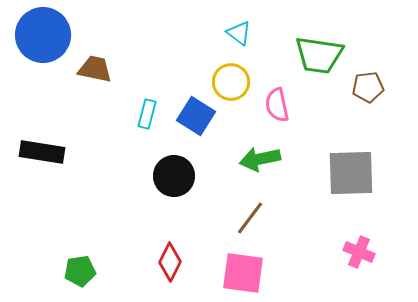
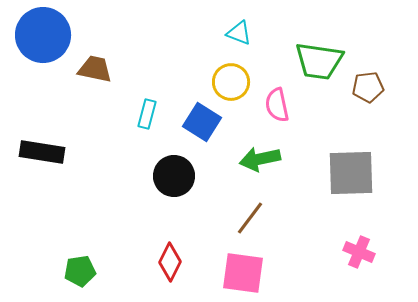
cyan triangle: rotated 16 degrees counterclockwise
green trapezoid: moved 6 px down
blue square: moved 6 px right, 6 px down
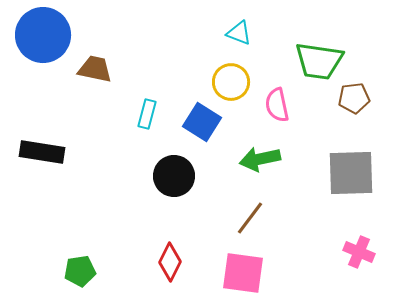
brown pentagon: moved 14 px left, 11 px down
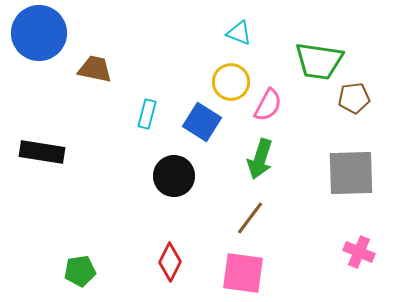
blue circle: moved 4 px left, 2 px up
pink semicircle: moved 9 px left; rotated 140 degrees counterclockwise
green arrow: rotated 60 degrees counterclockwise
